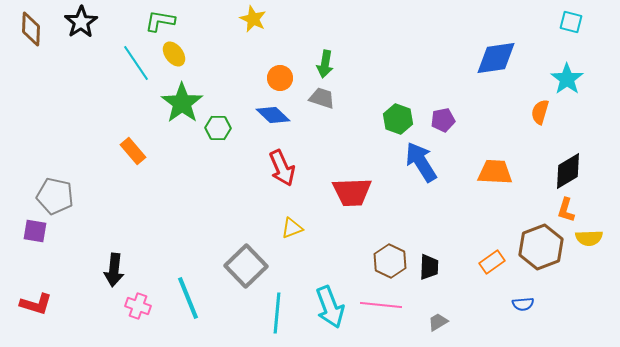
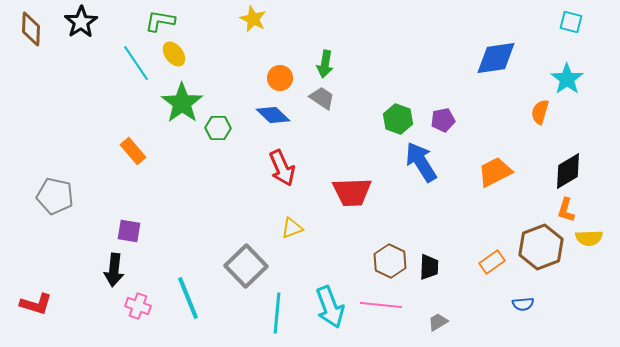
gray trapezoid at (322, 98): rotated 16 degrees clockwise
orange trapezoid at (495, 172): rotated 30 degrees counterclockwise
purple square at (35, 231): moved 94 px right
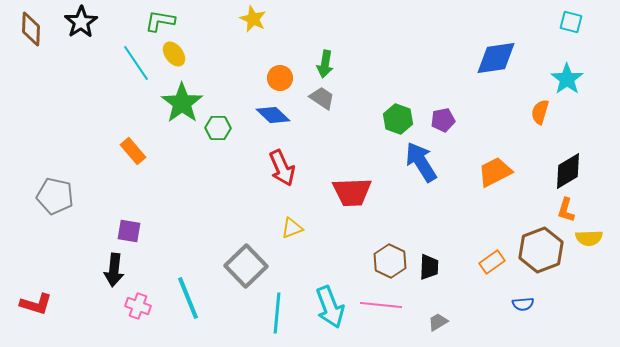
brown hexagon at (541, 247): moved 3 px down
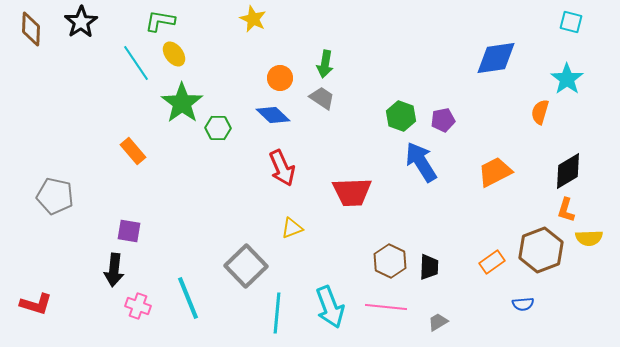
green hexagon at (398, 119): moved 3 px right, 3 px up
pink line at (381, 305): moved 5 px right, 2 px down
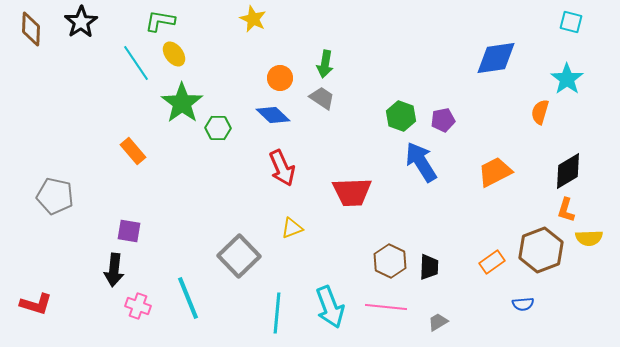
gray square at (246, 266): moved 7 px left, 10 px up
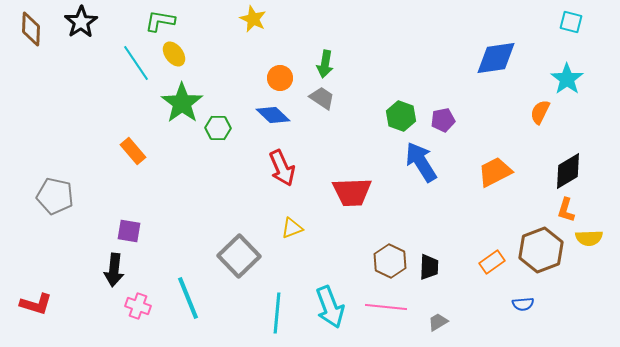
orange semicircle at (540, 112): rotated 10 degrees clockwise
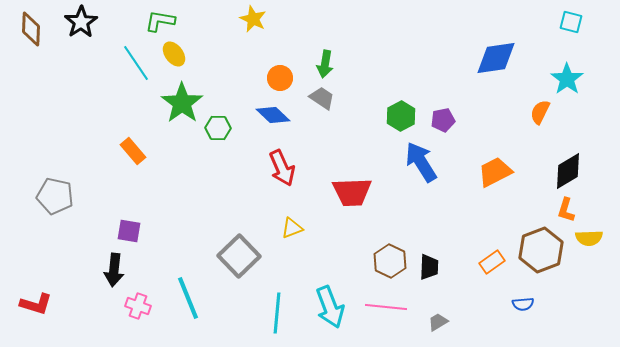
green hexagon at (401, 116): rotated 12 degrees clockwise
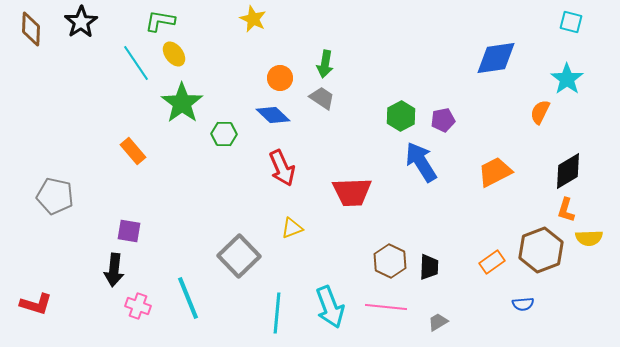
green hexagon at (218, 128): moved 6 px right, 6 px down
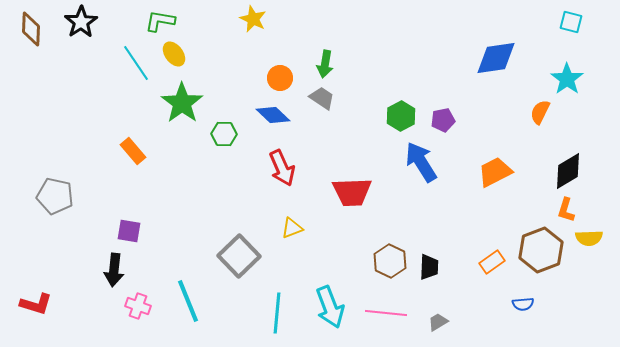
cyan line at (188, 298): moved 3 px down
pink line at (386, 307): moved 6 px down
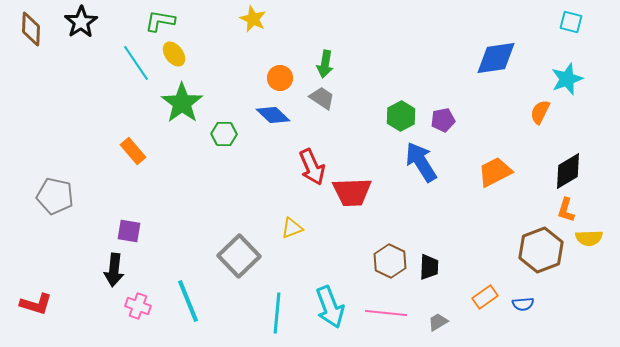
cyan star at (567, 79): rotated 16 degrees clockwise
red arrow at (282, 168): moved 30 px right, 1 px up
orange rectangle at (492, 262): moved 7 px left, 35 px down
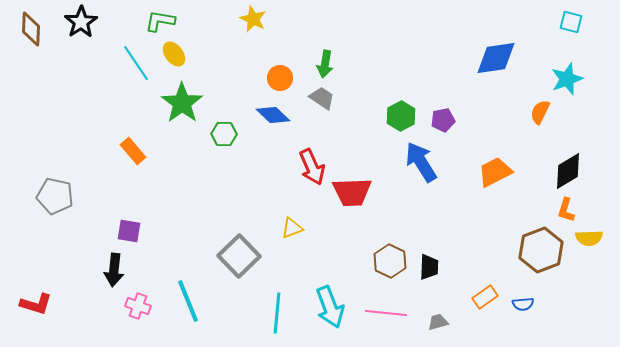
gray trapezoid at (438, 322): rotated 15 degrees clockwise
